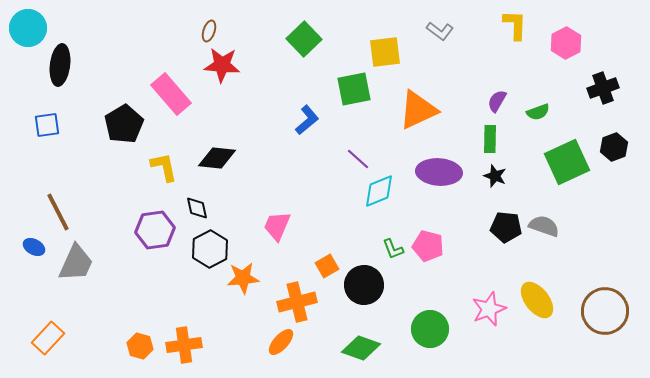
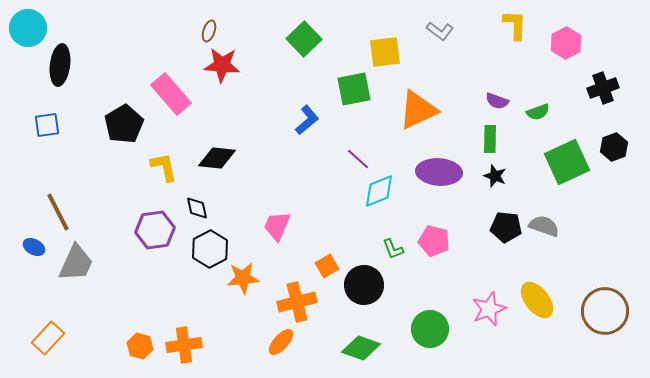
purple semicircle at (497, 101): rotated 100 degrees counterclockwise
pink pentagon at (428, 246): moved 6 px right, 5 px up
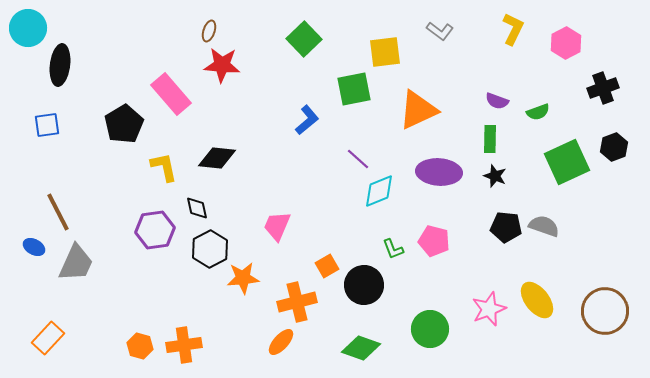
yellow L-shape at (515, 25): moved 2 px left, 4 px down; rotated 24 degrees clockwise
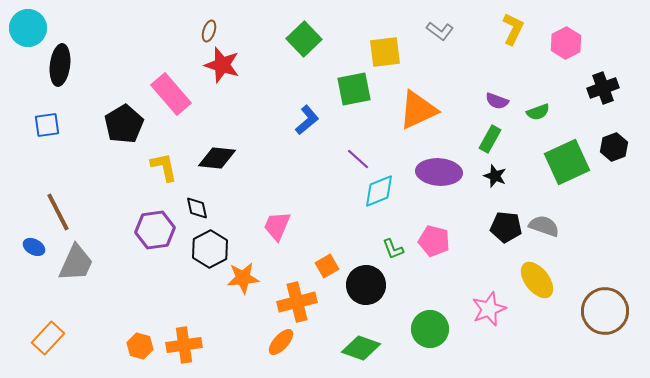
red star at (222, 65): rotated 12 degrees clockwise
green rectangle at (490, 139): rotated 28 degrees clockwise
black circle at (364, 285): moved 2 px right
yellow ellipse at (537, 300): moved 20 px up
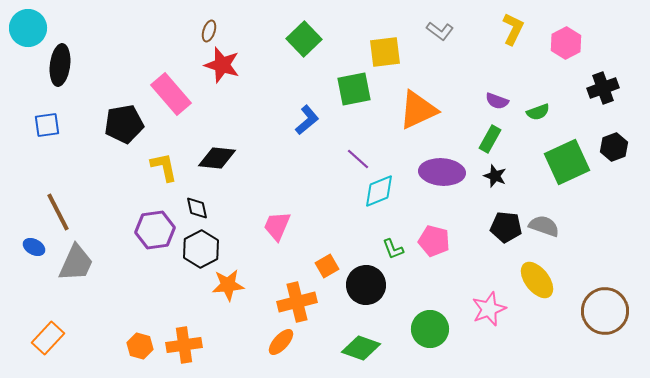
black pentagon at (124, 124): rotated 21 degrees clockwise
purple ellipse at (439, 172): moved 3 px right
black hexagon at (210, 249): moved 9 px left
orange star at (243, 278): moved 15 px left, 7 px down
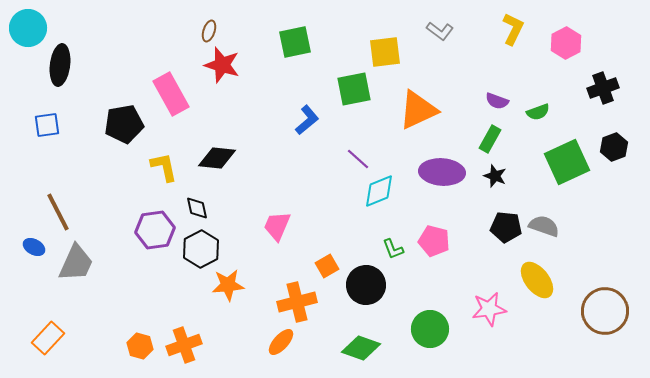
green square at (304, 39): moved 9 px left, 3 px down; rotated 32 degrees clockwise
pink rectangle at (171, 94): rotated 12 degrees clockwise
pink star at (489, 309): rotated 12 degrees clockwise
orange cross at (184, 345): rotated 12 degrees counterclockwise
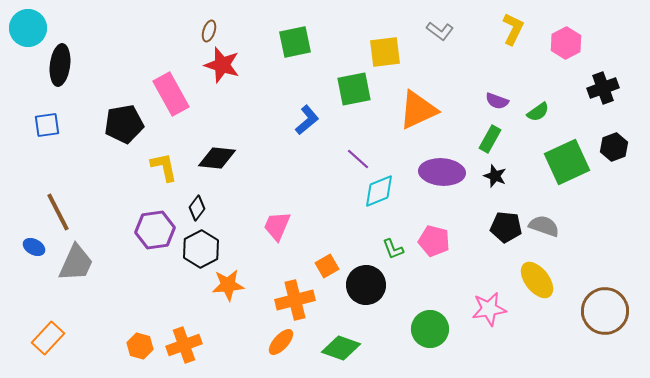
green semicircle at (538, 112): rotated 15 degrees counterclockwise
black diamond at (197, 208): rotated 50 degrees clockwise
orange cross at (297, 302): moved 2 px left, 2 px up
green diamond at (361, 348): moved 20 px left
